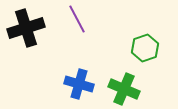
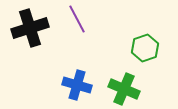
black cross: moved 4 px right
blue cross: moved 2 px left, 1 px down
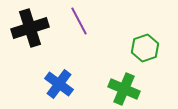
purple line: moved 2 px right, 2 px down
blue cross: moved 18 px left, 1 px up; rotated 20 degrees clockwise
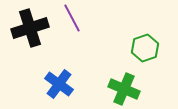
purple line: moved 7 px left, 3 px up
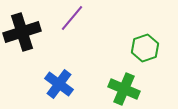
purple line: rotated 68 degrees clockwise
black cross: moved 8 px left, 4 px down
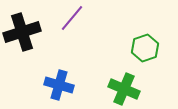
blue cross: moved 1 px down; rotated 20 degrees counterclockwise
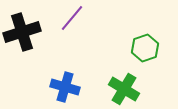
blue cross: moved 6 px right, 2 px down
green cross: rotated 8 degrees clockwise
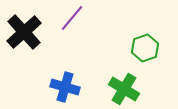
black cross: moved 2 px right; rotated 24 degrees counterclockwise
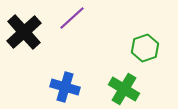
purple line: rotated 8 degrees clockwise
